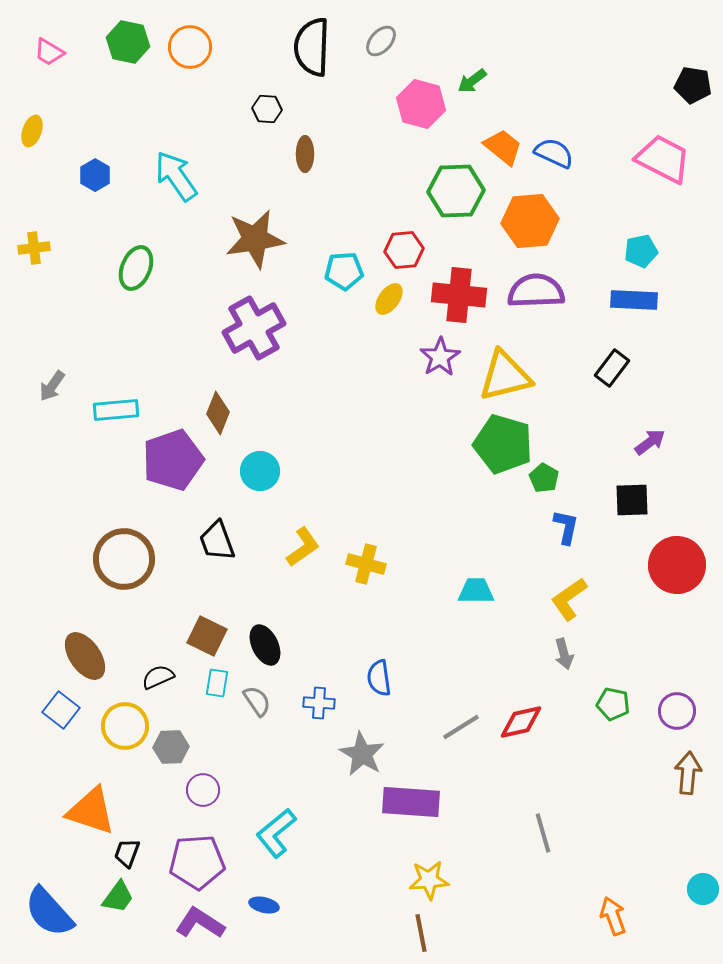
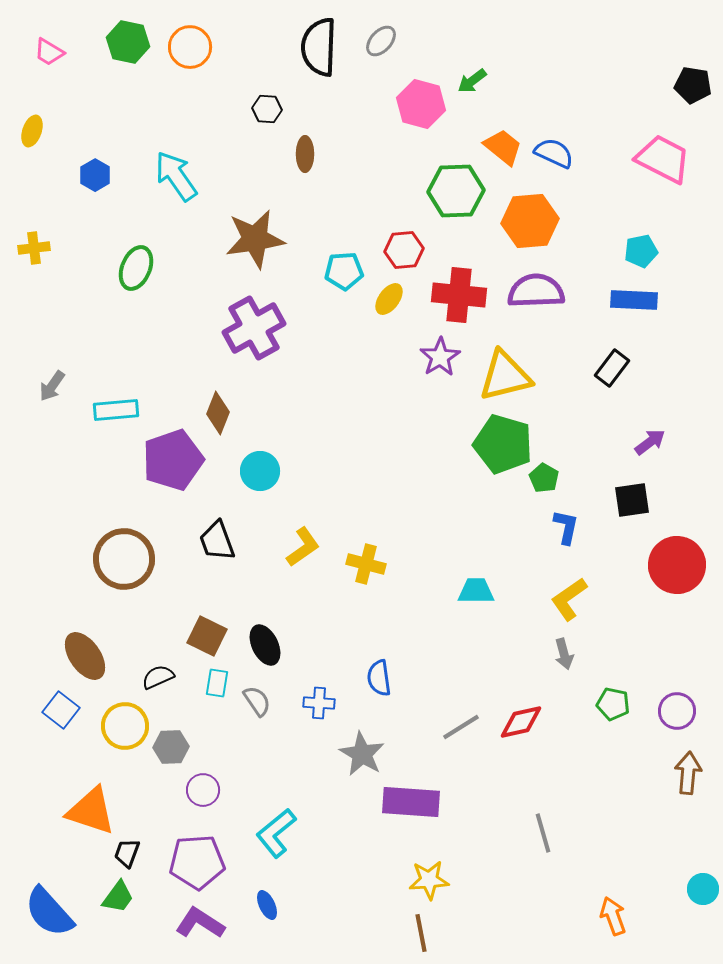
black semicircle at (312, 47): moved 7 px right
black square at (632, 500): rotated 6 degrees counterclockwise
blue ellipse at (264, 905): moved 3 px right; rotated 52 degrees clockwise
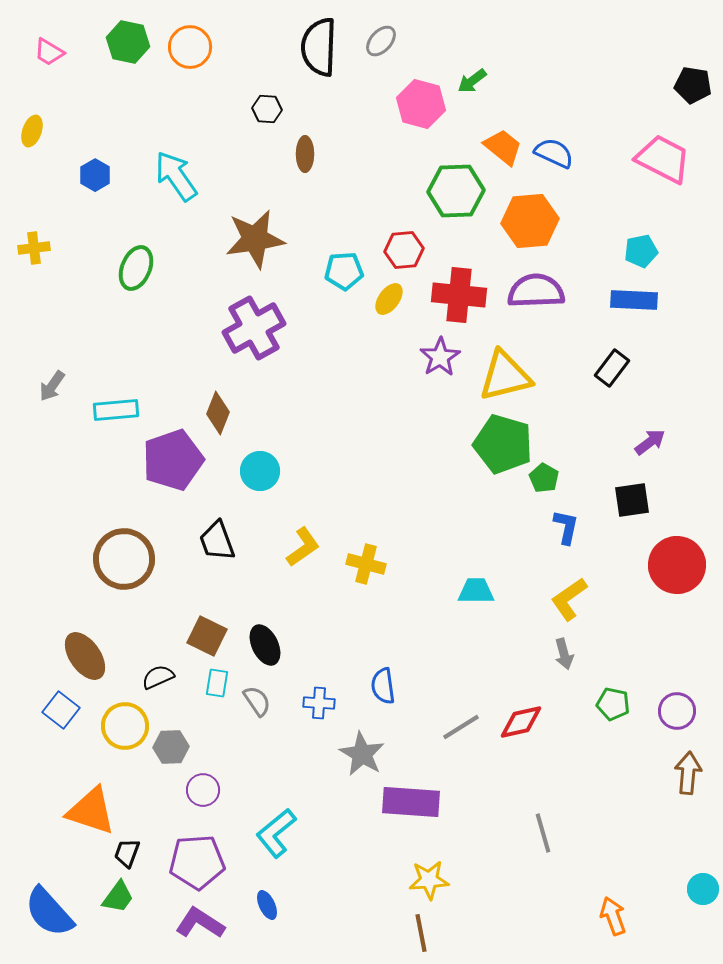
blue semicircle at (379, 678): moved 4 px right, 8 px down
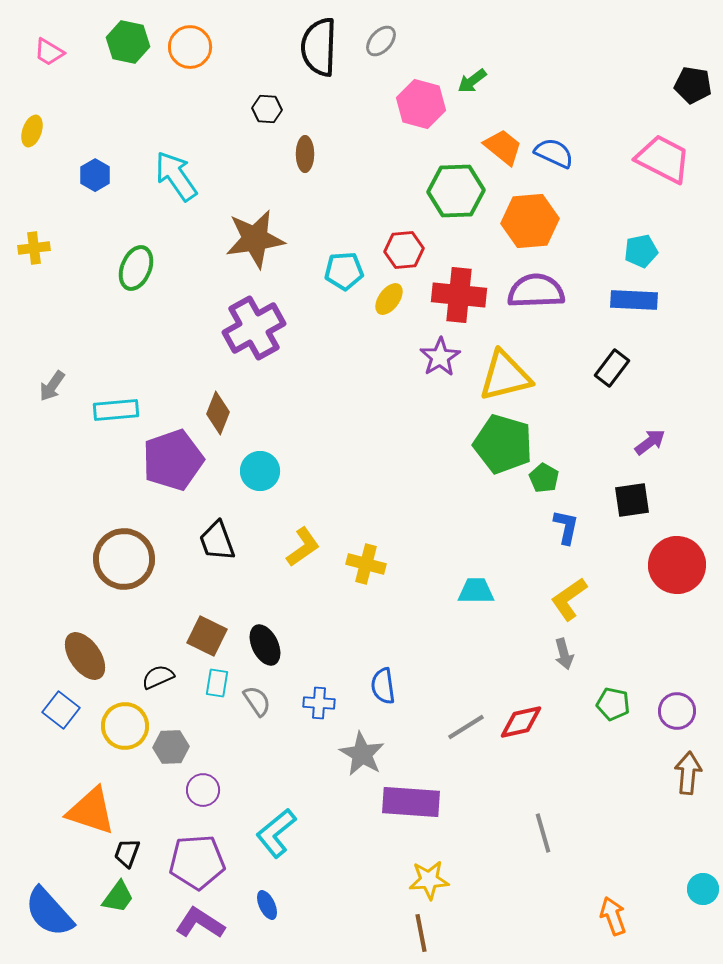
gray line at (461, 727): moved 5 px right
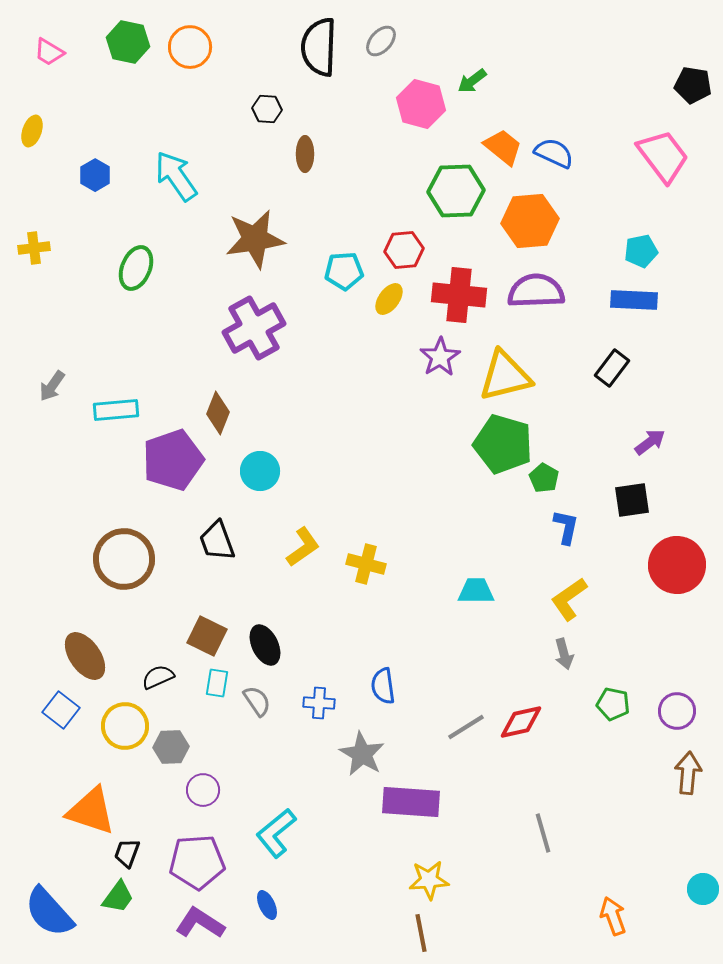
pink trapezoid at (663, 159): moved 3 px up; rotated 26 degrees clockwise
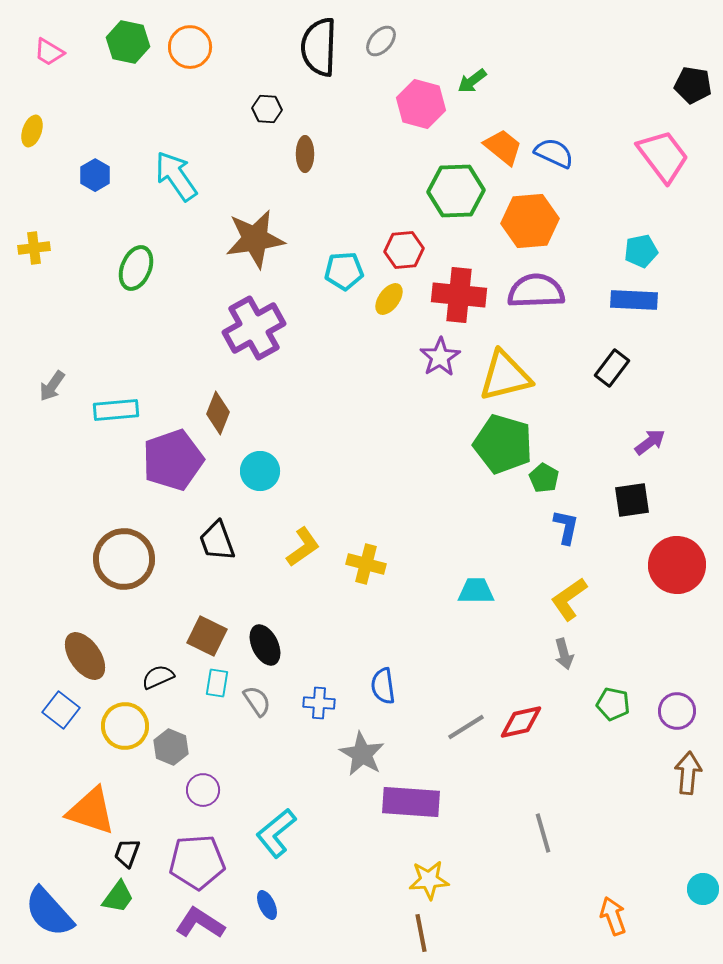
gray hexagon at (171, 747): rotated 24 degrees clockwise
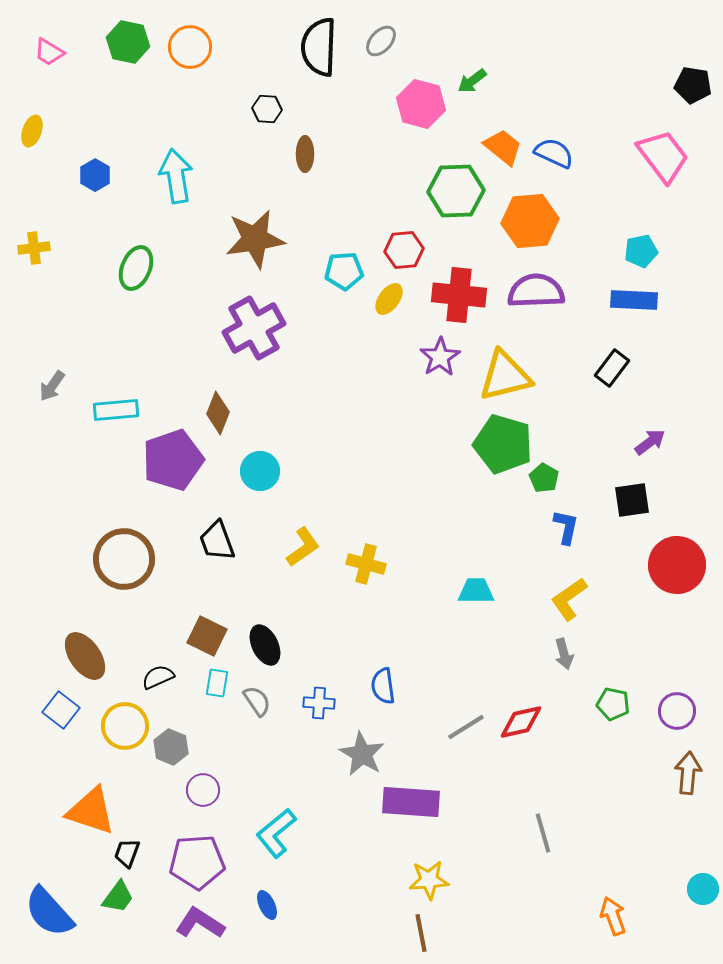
cyan arrow at (176, 176): rotated 26 degrees clockwise
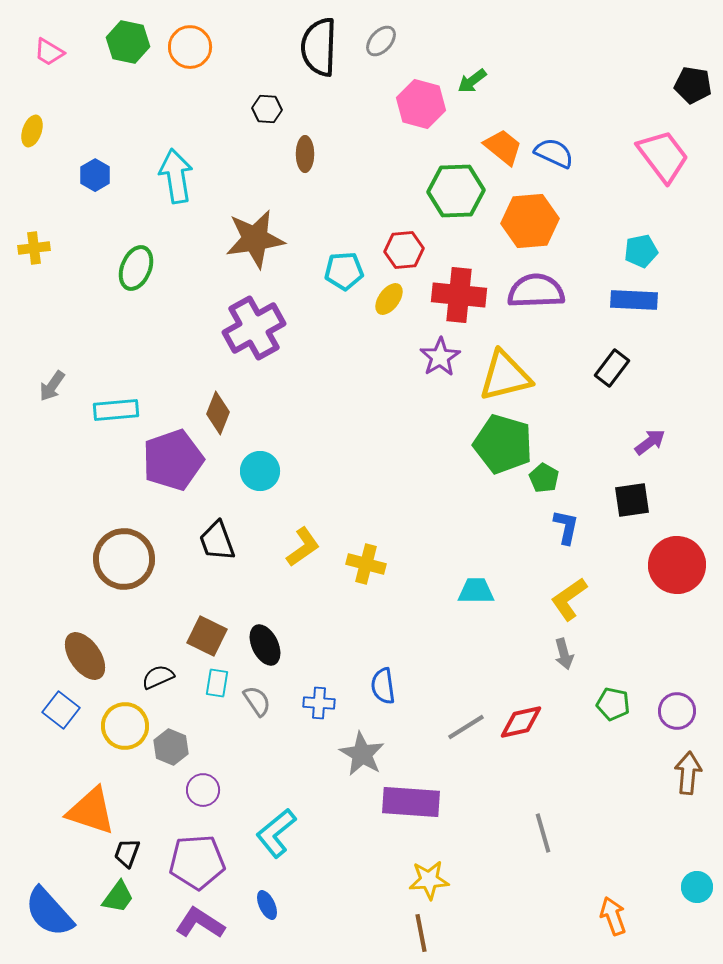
cyan circle at (703, 889): moved 6 px left, 2 px up
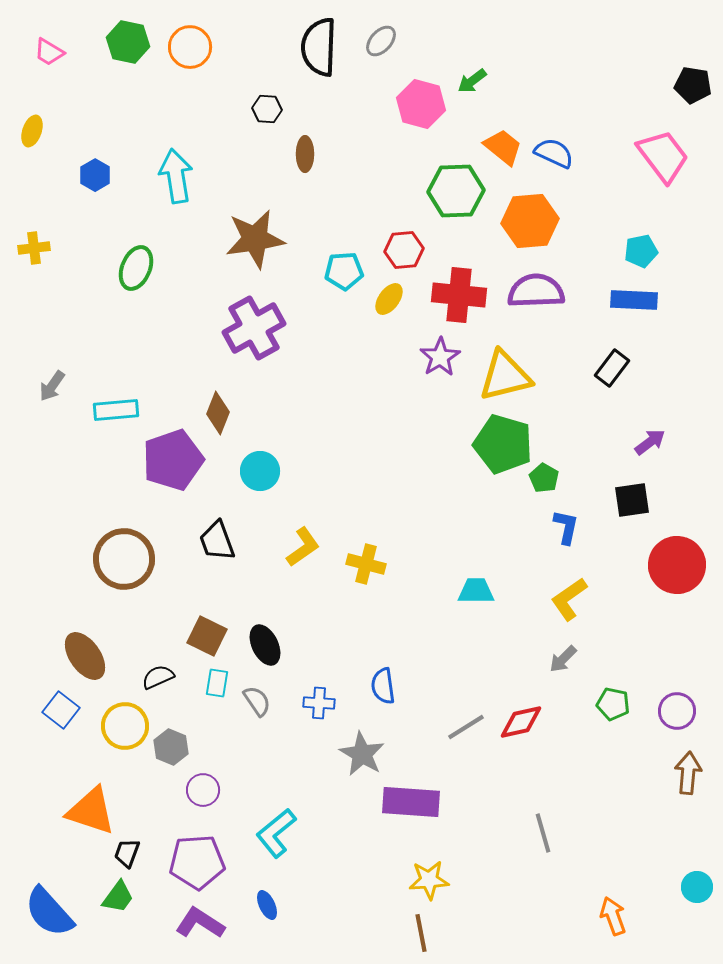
gray arrow at (564, 654): moved 1 px left, 5 px down; rotated 60 degrees clockwise
